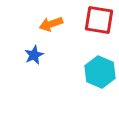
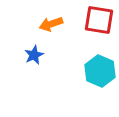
cyan hexagon: moved 1 px up
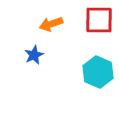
red square: rotated 8 degrees counterclockwise
cyan hexagon: moved 2 px left, 1 px down
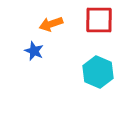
blue star: moved 4 px up; rotated 24 degrees counterclockwise
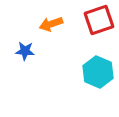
red square: rotated 20 degrees counterclockwise
blue star: moved 9 px left; rotated 18 degrees counterclockwise
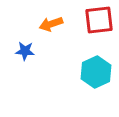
red square: rotated 12 degrees clockwise
cyan hexagon: moved 2 px left; rotated 12 degrees clockwise
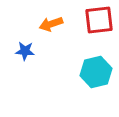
cyan hexagon: rotated 12 degrees clockwise
